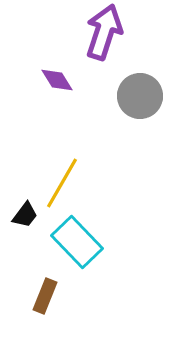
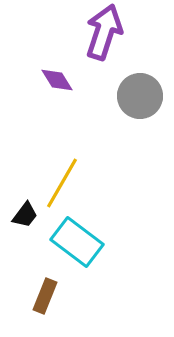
cyan rectangle: rotated 9 degrees counterclockwise
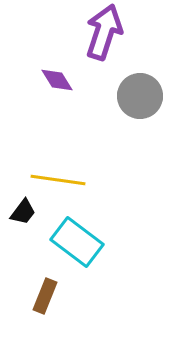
yellow line: moved 4 px left, 3 px up; rotated 68 degrees clockwise
black trapezoid: moved 2 px left, 3 px up
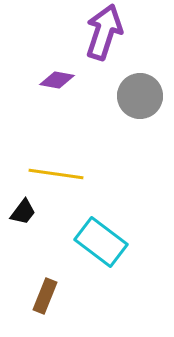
purple diamond: rotated 48 degrees counterclockwise
yellow line: moved 2 px left, 6 px up
cyan rectangle: moved 24 px right
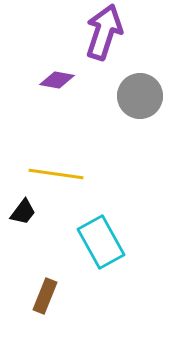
cyan rectangle: rotated 24 degrees clockwise
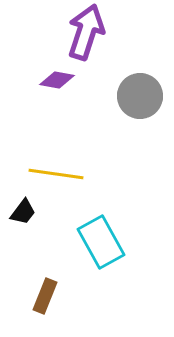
purple arrow: moved 18 px left
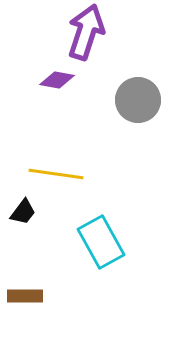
gray circle: moved 2 px left, 4 px down
brown rectangle: moved 20 px left; rotated 68 degrees clockwise
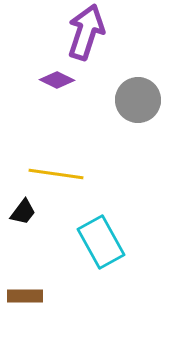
purple diamond: rotated 16 degrees clockwise
